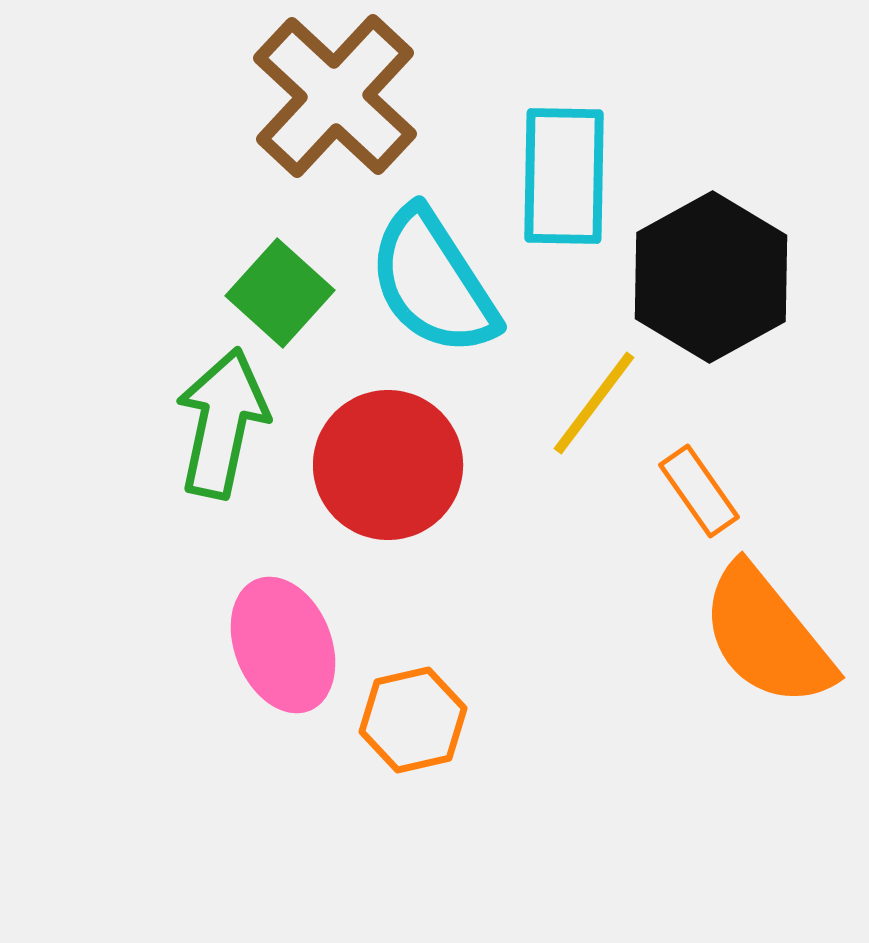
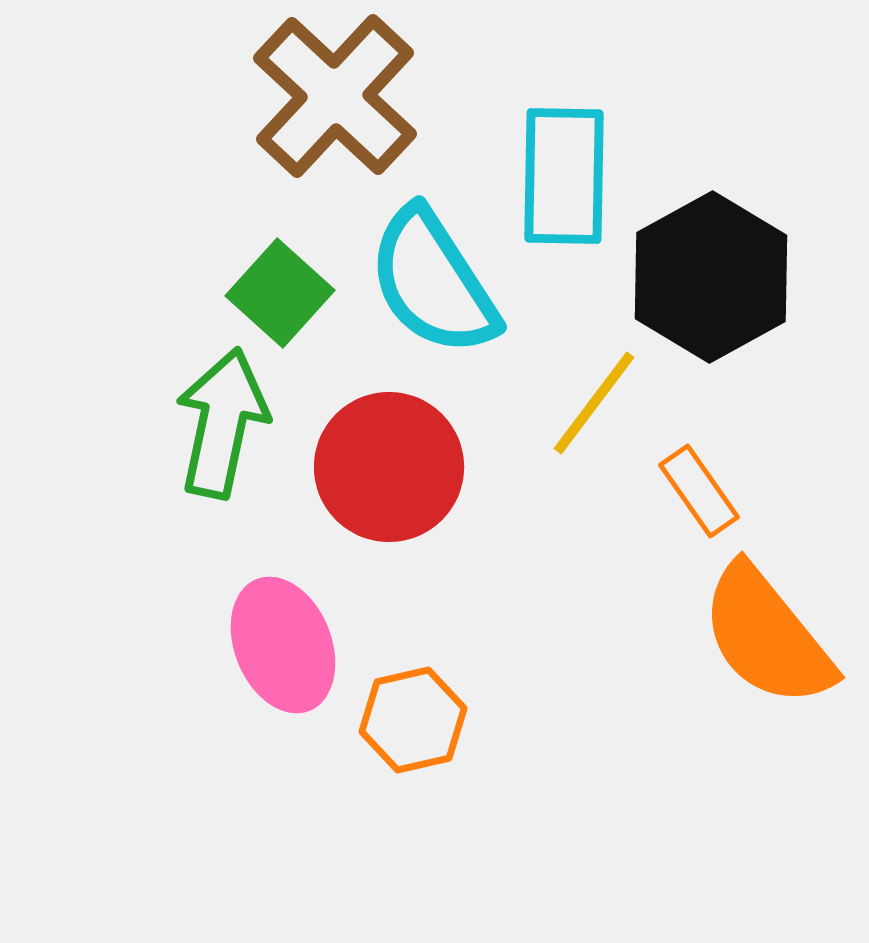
red circle: moved 1 px right, 2 px down
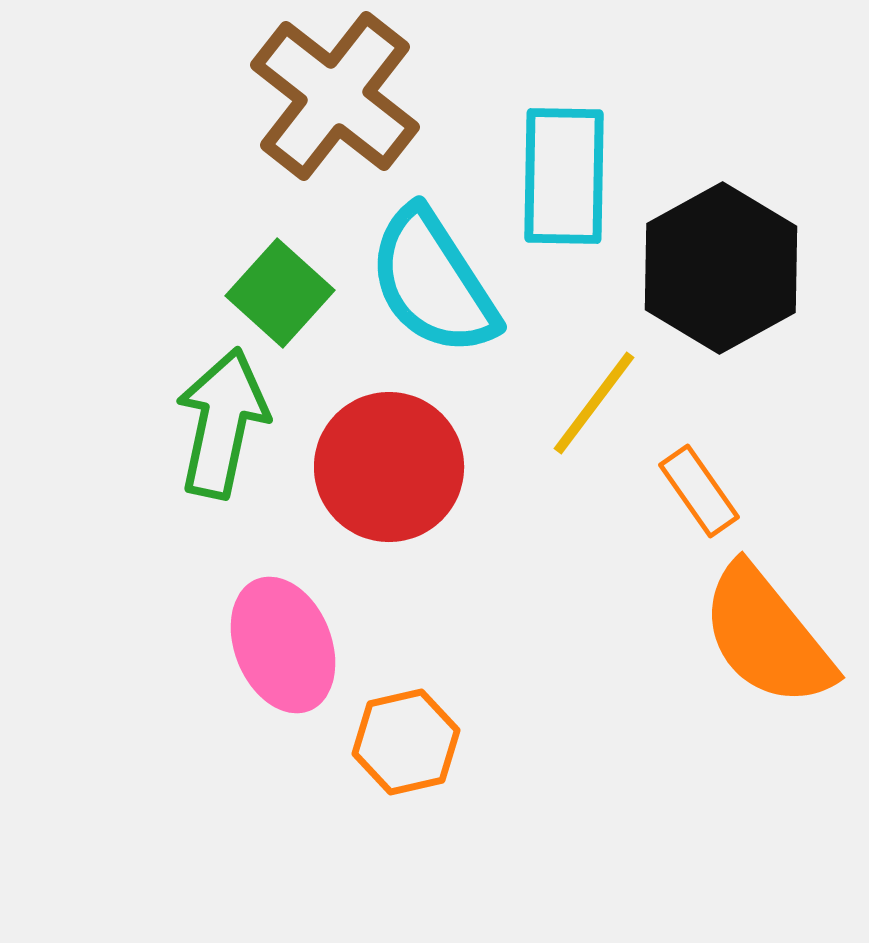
brown cross: rotated 5 degrees counterclockwise
black hexagon: moved 10 px right, 9 px up
orange hexagon: moved 7 px left, 22 px down
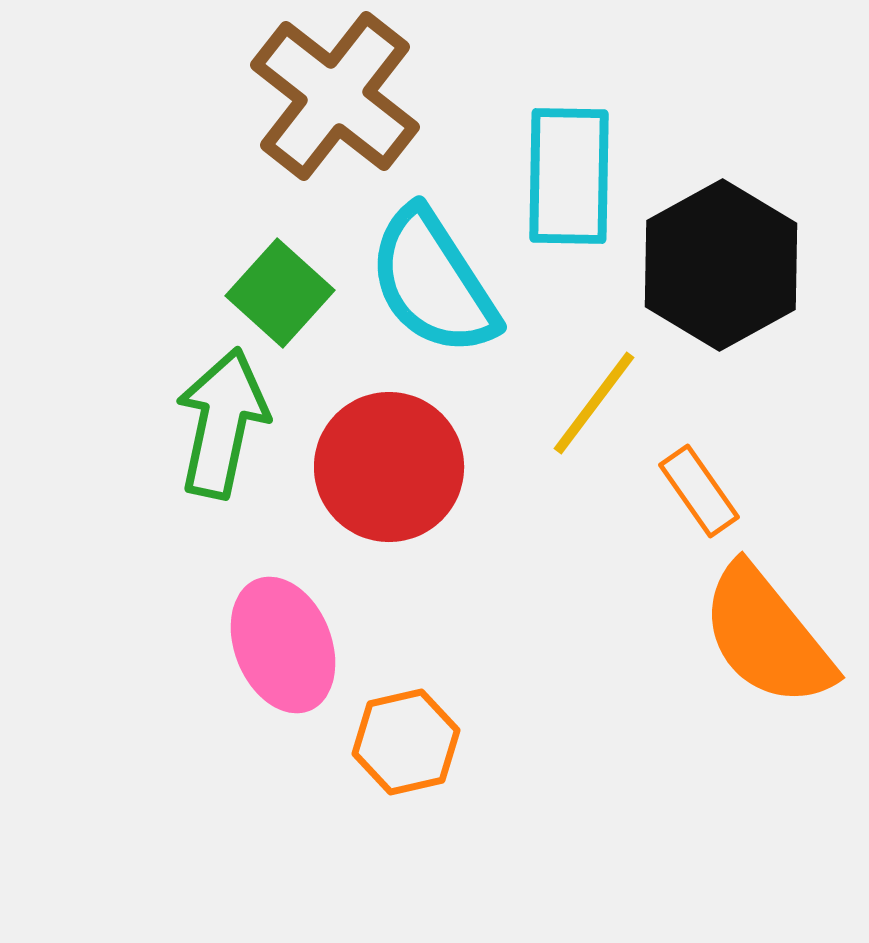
cyan rectangle: moved 5 px right
black hexagon: moved 3 px up
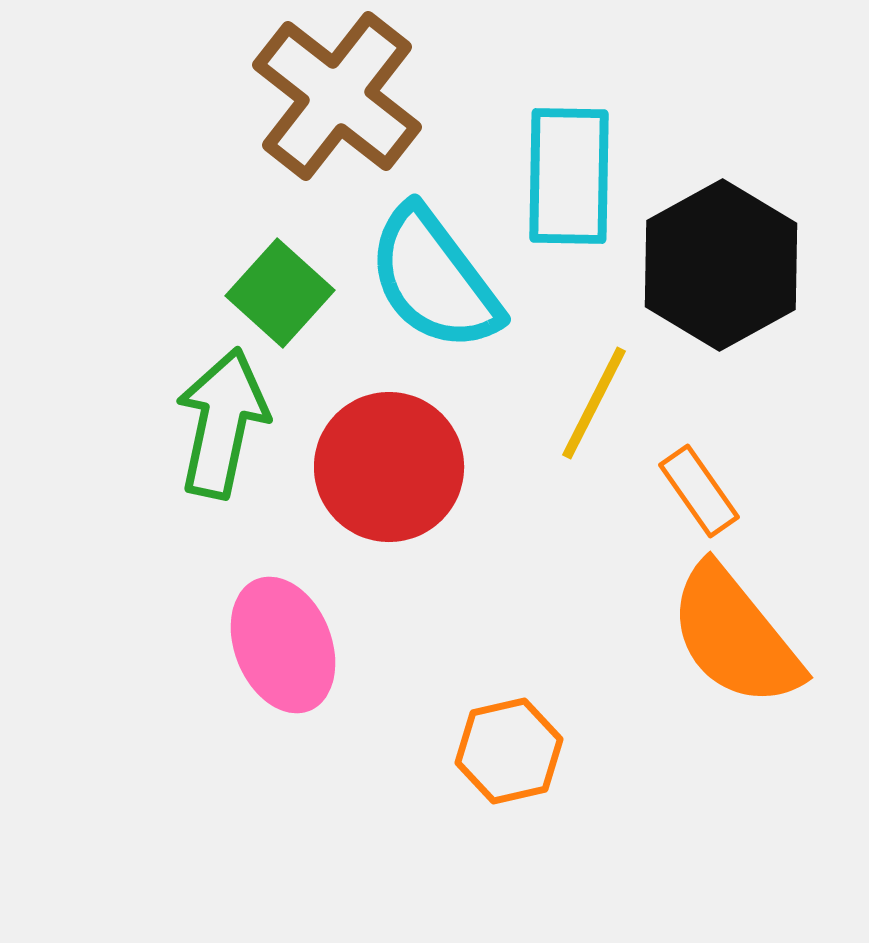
brown cross: moved 2 px right
cyan semicircle: moved 1 px right, 3 px up; rotated 4 degrees counterclockwise
yellow line: rotated 10 degrees counterclockwise
orange semicircle: moved 32 px left
orange hexagon: moved 103 px right, 9 px down
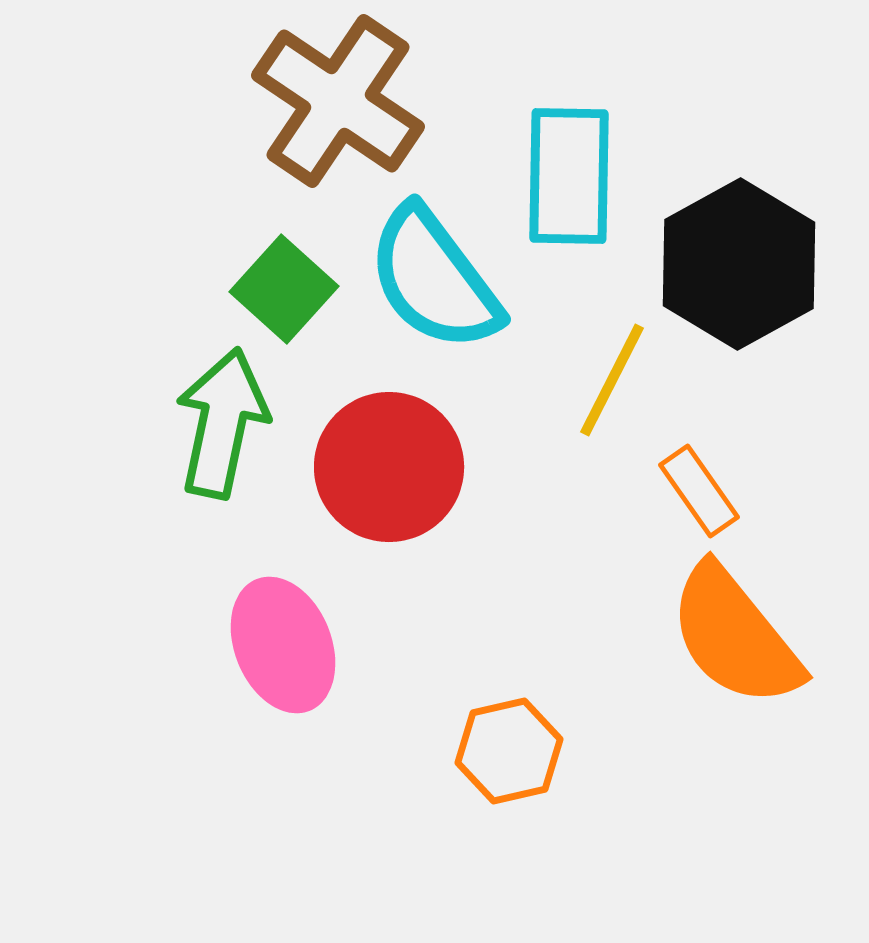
brown cross: moved 1 px right, 5 px down; rotated 4 degrees counterclockwise
black hexagon: moved 18 px right, 1 px up
green square: moved 4 px right, 4 px up
yellow line: moved 18 px right, 23 px up
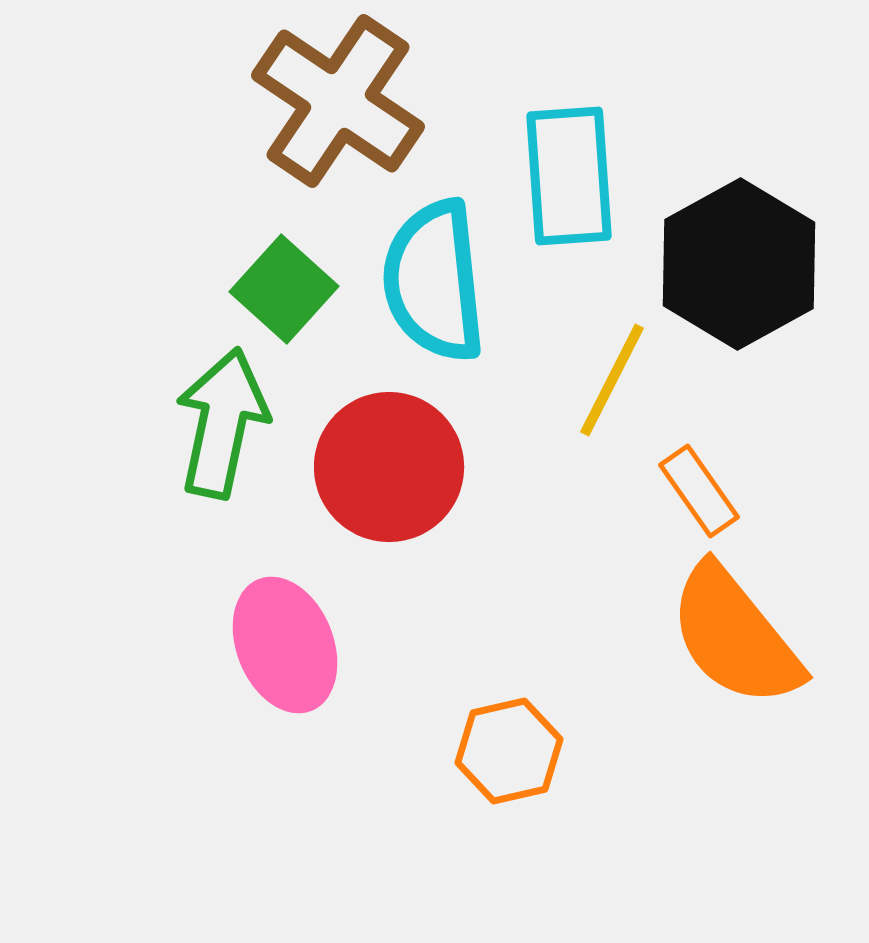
cyan rectangle: rotated 5 degrees counterclockwise
cyan semicircle: moved 2 px down; rotated 31 degrees clockwise
pink ellipse: moved 2 px right
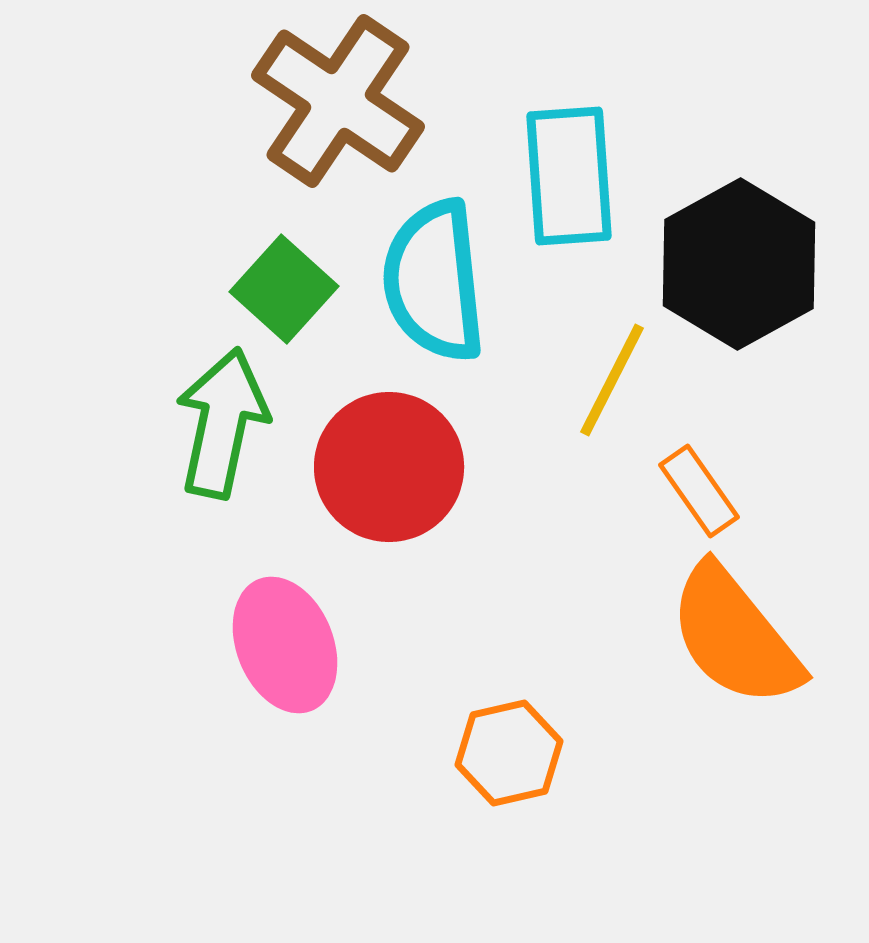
orange hexagon: moved 2 px down
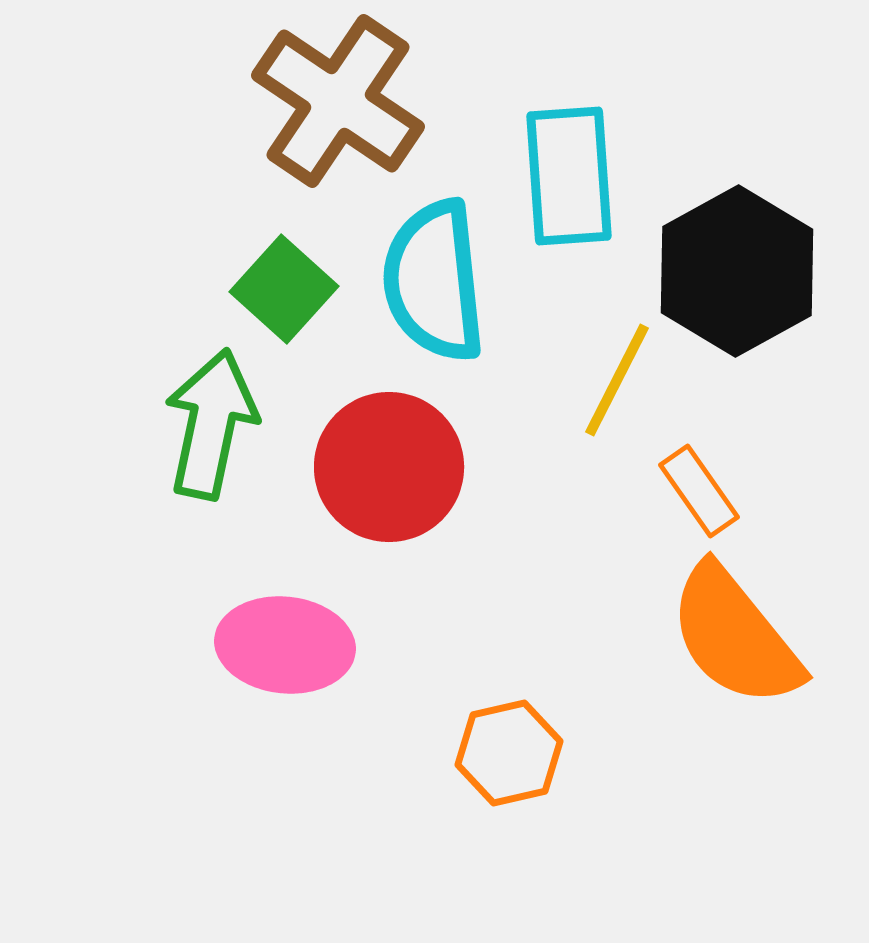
black hexagon: moved 2 px left, 7 px down
yellow line: moved 5 px right
green arrow: moved 11 px left, 1 px down
pink ellipse: rotated 62 degrees counterclockwise
